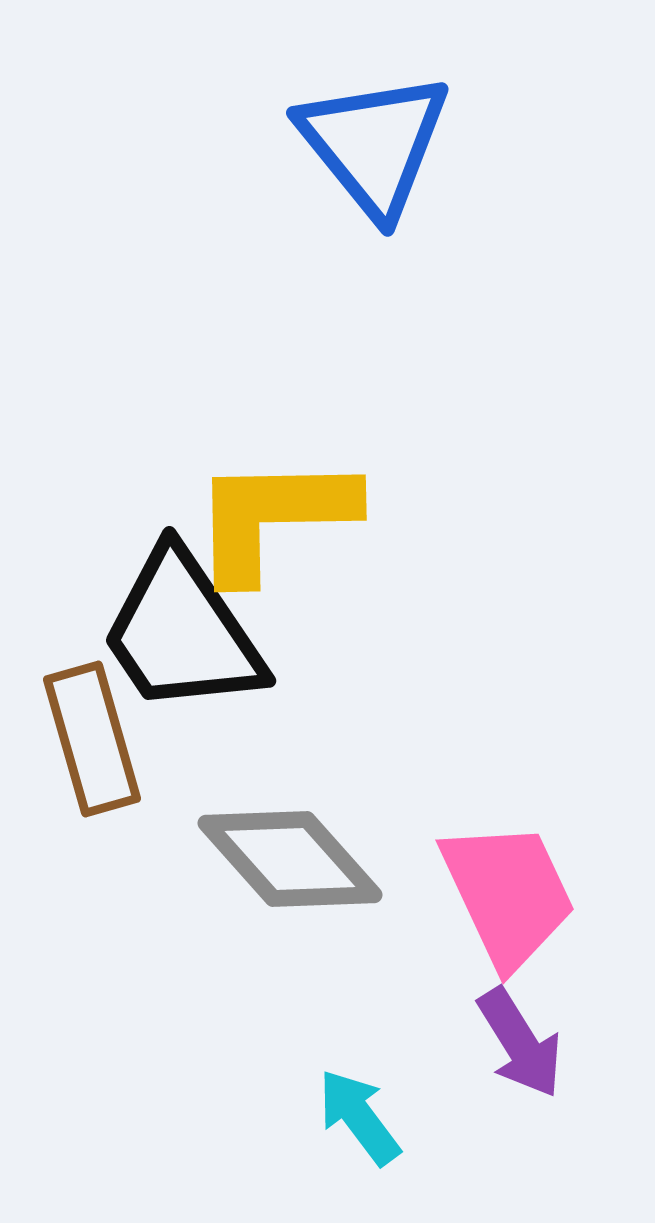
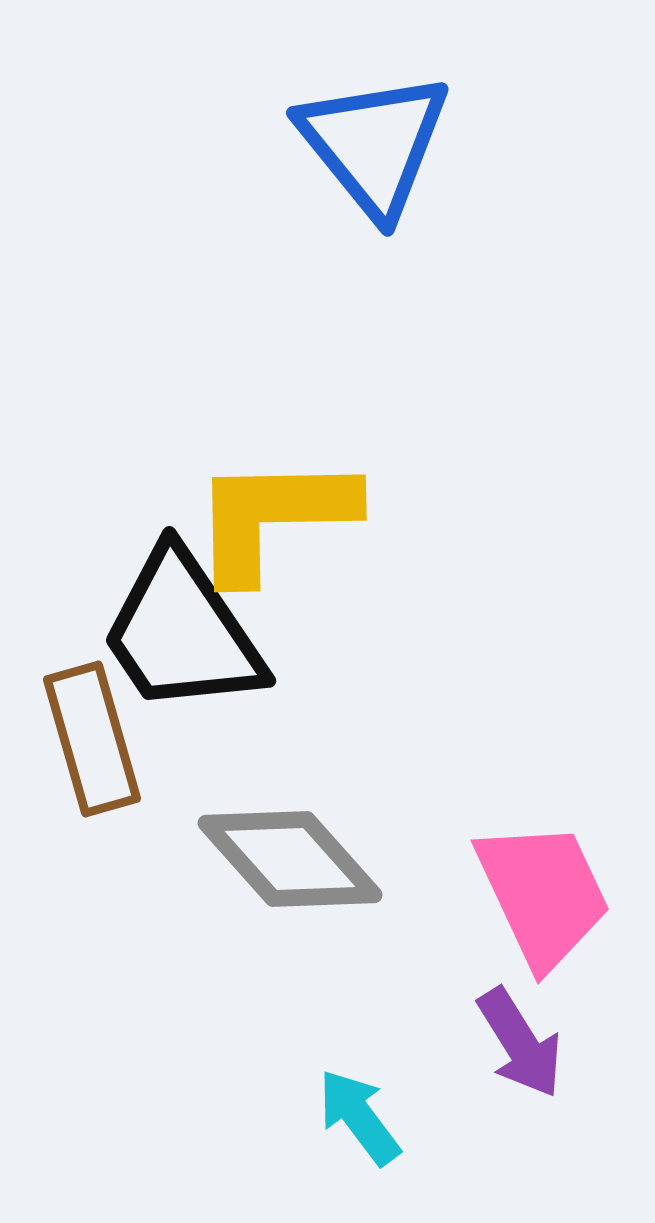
pink trapezoid: moved 35 px right
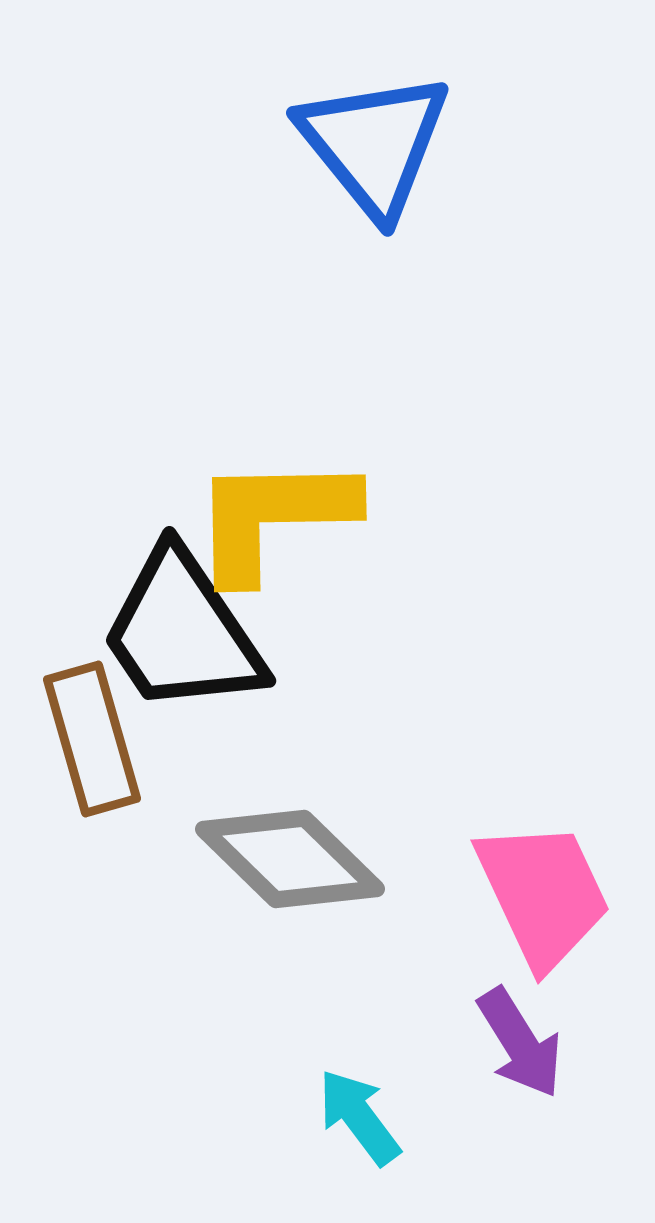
gray diamond: rotated 4 degrees counterclockwise
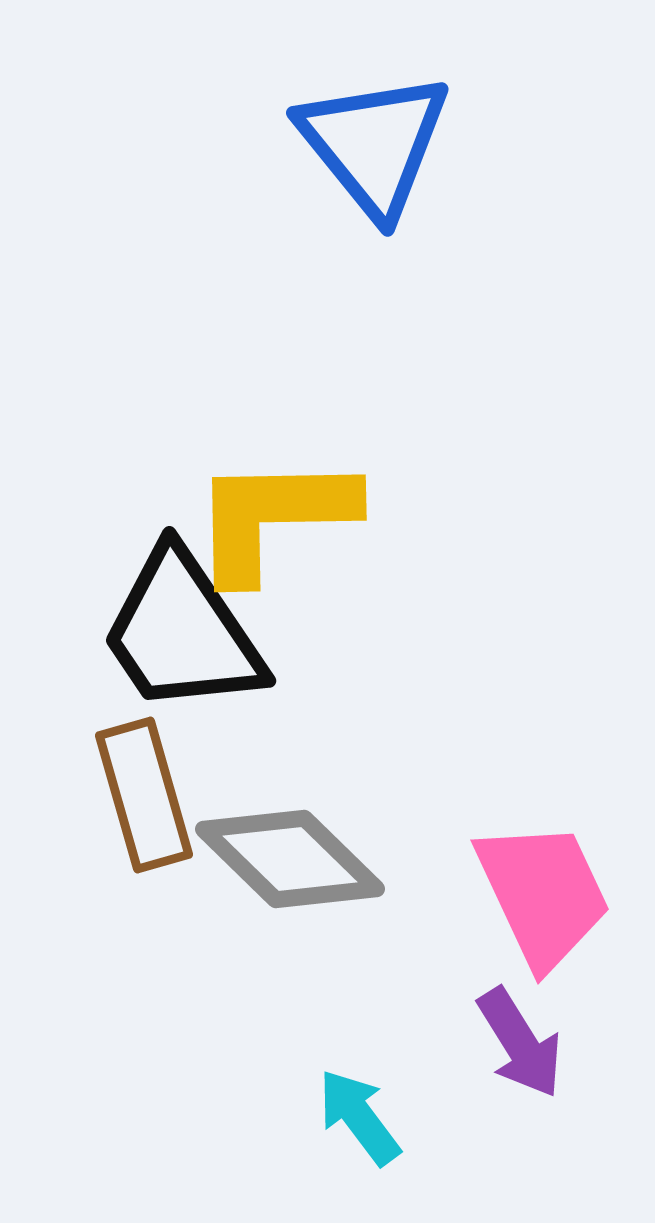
brown rectangle: moved 52 px right, 56 px down
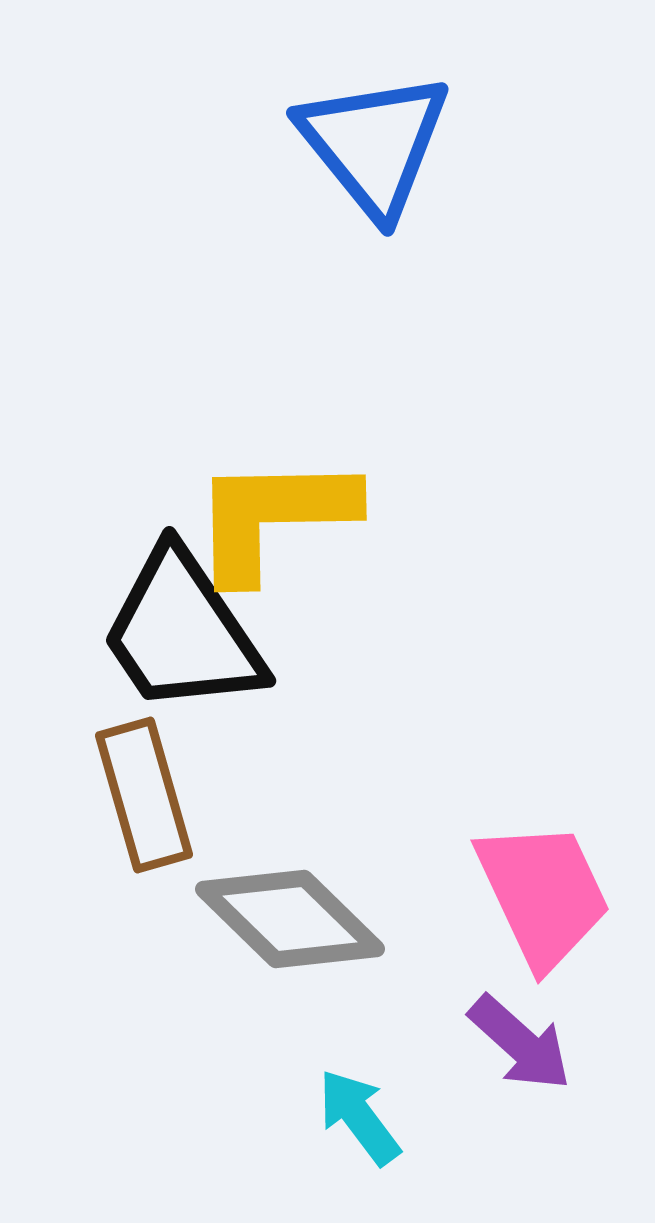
gray diamond: moved 60 px down
purple arrow: rotated 16 degrees counterclockwise
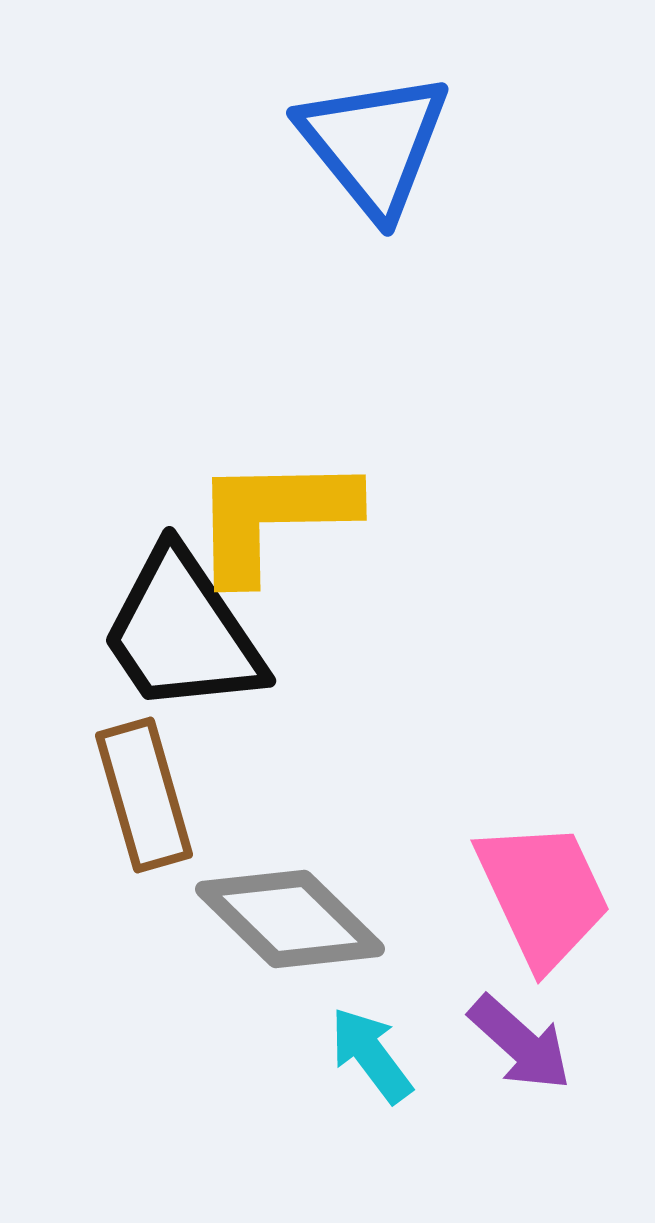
cyan arrow: moved 12 px right, 62 px up
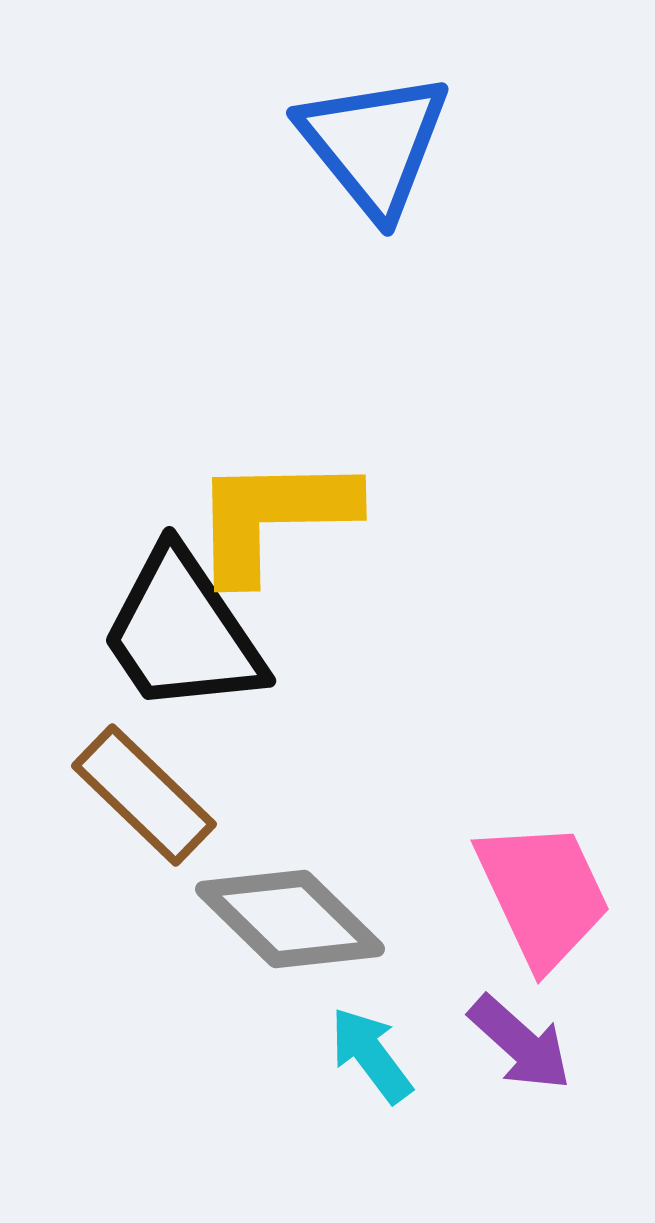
brown rectangle: rotated 30 degrees counterclockwise
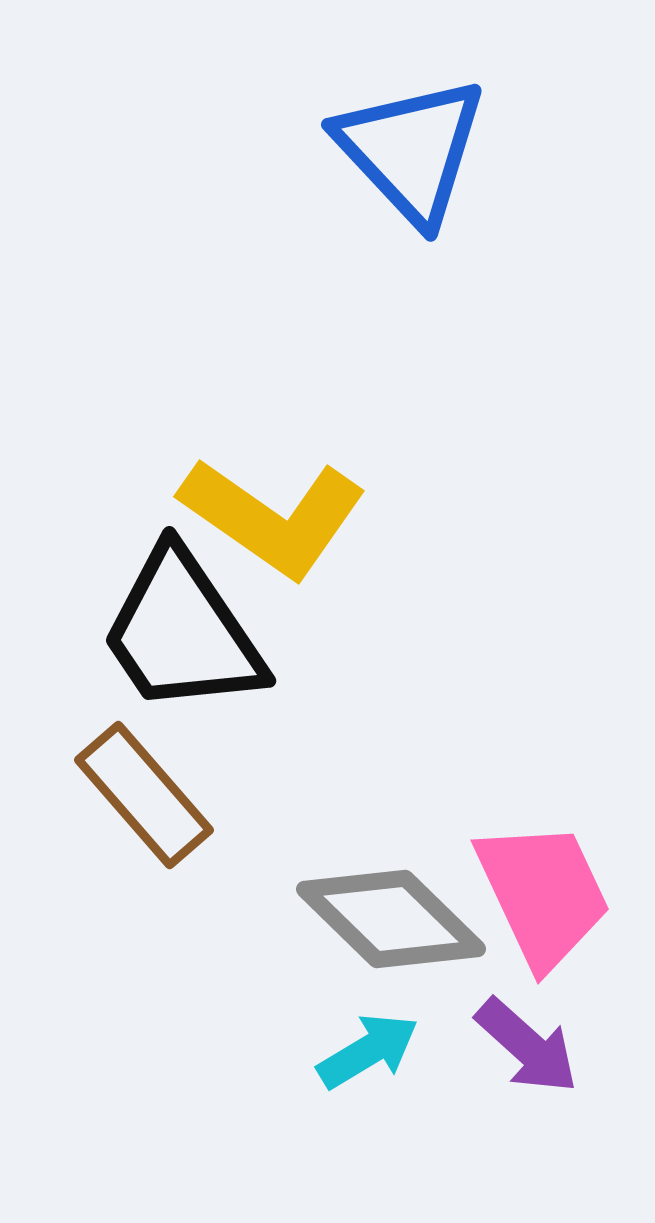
blue triangle: moved 37 px right, 6 px down; rotated 4 degrees counterclockwise
yellow L-shape: rotated 144 degrees counterclockwise
brown rectangle: rotated 5 degrees clockwise
gray diamond: moved 101 px right
purple arrow: moved 7 px right, 3 px down
cyan arrow: moved 3 px left, 4 px up; rotated 96 degrees clockwise
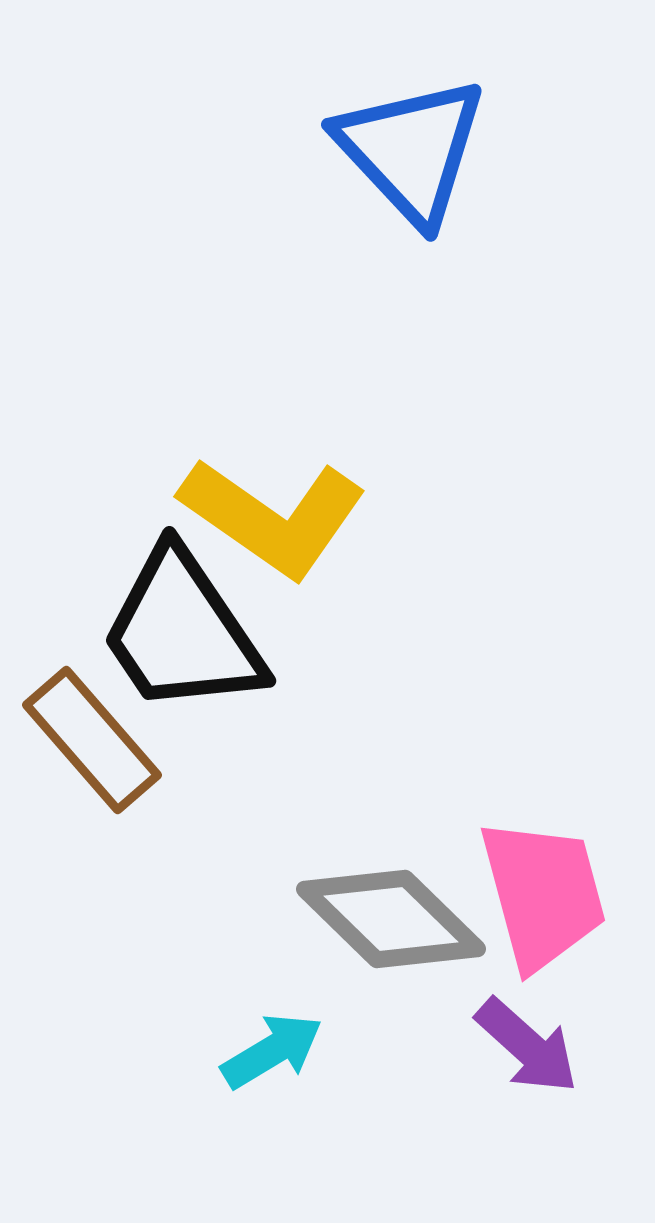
brown rectangle: moved 52 px left, 55 px up
pink trapezoid: rotated 10 degrees clockwise
cyan arrow: moved 96 px left
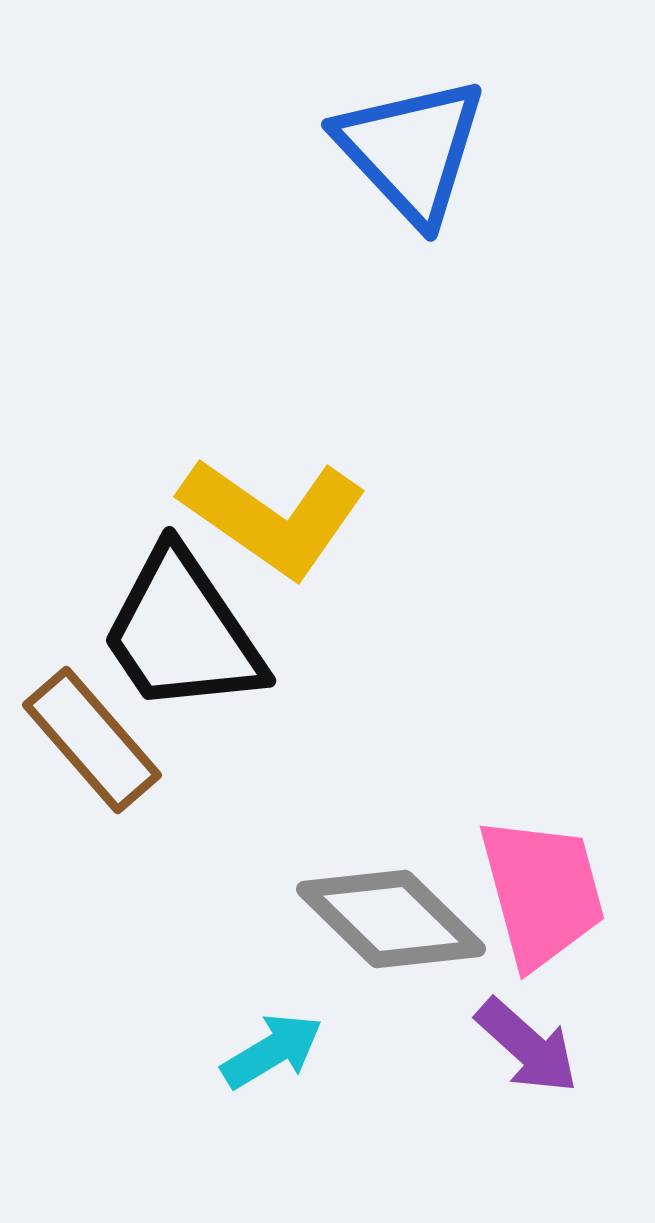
pink trapezoid: moved 1 px left, 2 px up
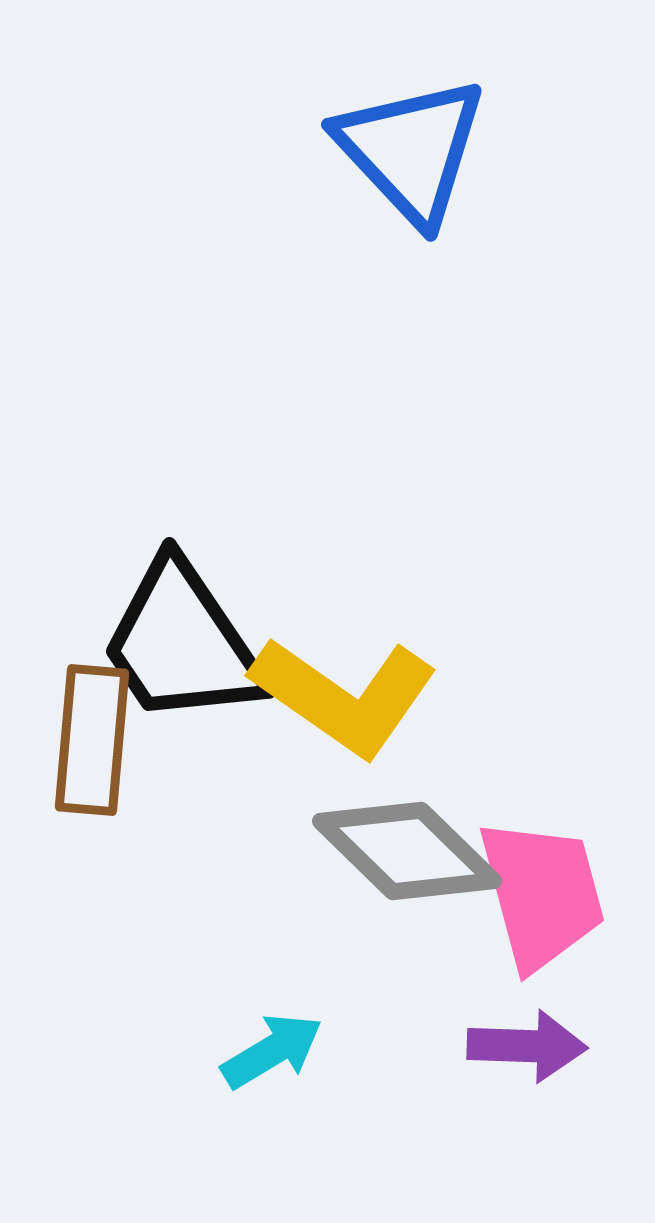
yellow L-shape: moved 71 px right, 179 px down
black trapezoid: moved 11 px down
brown rectangle: rotated 46 degrees clockwise
pink trapezoid: moved 2 px down
gray diamond: moved 16 px right, 68 px up
purple arrow: rotated 40 degrees counterclockwise
